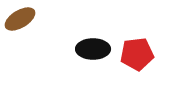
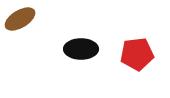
black ellipse: moved 12 px left
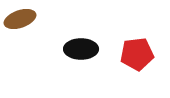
brown ellipse: rotated 12 degrees clockwise
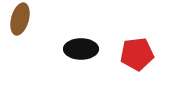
brown ellipse: rotated 56 degrees counterclockwise
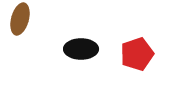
red pentagon: rotated 12 degrees counterclockwise
